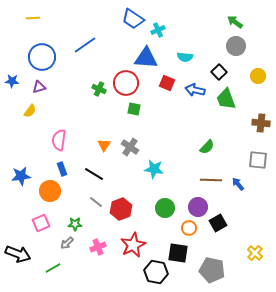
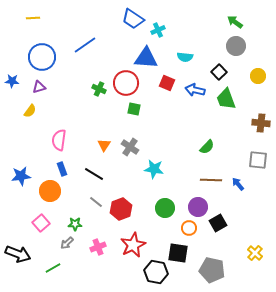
pink square at (41, 223): rotated 18 degrees counterclockwise
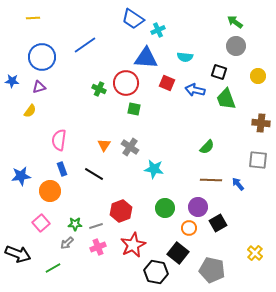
black square at (219, 72): rotated 28 degrees counterclockwise
gray line at (96, 202): moved 24 px down; rotated 56 degrees counterclockwise
red hexagon at (121, 209): moved 2 px down
black square at (178, 253): rotated 30 degrees clockwise
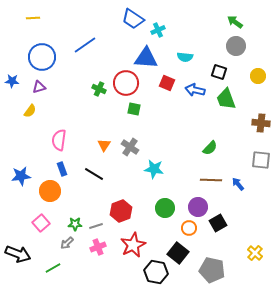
green semicircle at (207, 147): moved 3 px right, 1 px down
gray square at (258, 160): moved 3 px right
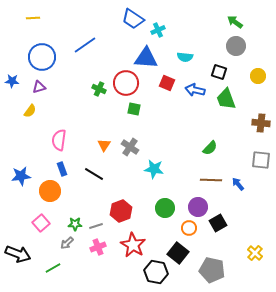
red star at (133, 245): rotated 15 degrees counterclockwise
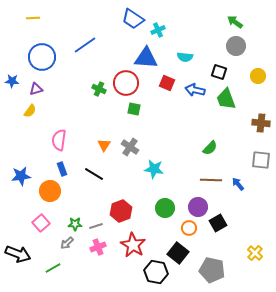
purple triangle at (39, 87): moved 3 px left, 2 px down
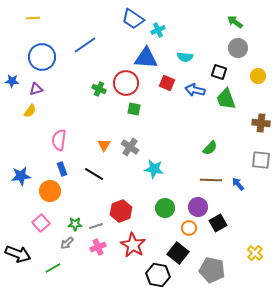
gray circle at (236, 46): moved 2 px right, 2 px down
black hexagon at (156, 272): moved 2 px right, 3 px down
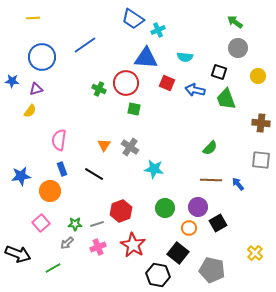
gray line at (96, 226): moved 1 px right, 2 px up
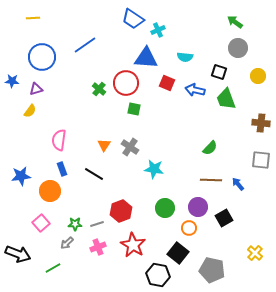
green cross at (99, 89): rotated 16 degrees clockwise
black square at (218, 223): moved 6 px right, 5 px up
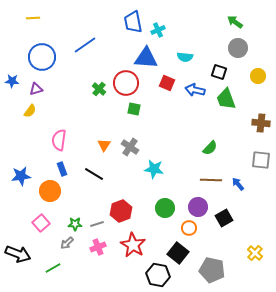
blue trapezoid at (133, 19): moved 3 px down; rotated 45 degrees clockwise
